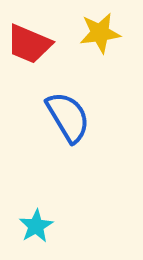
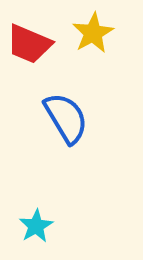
yellow star: moved 7 px left; rotated 21 degrees counterclockwise
blue semicircle: moved 2 px left, 1 px down
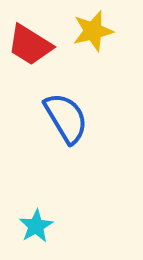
yellow star: moved 2 px up; rotated 15 degrees clockwise
red trapezoid: moved 1 px right, 1 px down; rotated 9 degrees clockwise
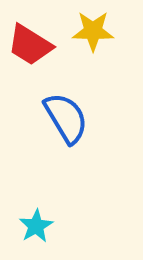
yellow star: rotated 15 degrees clockwise
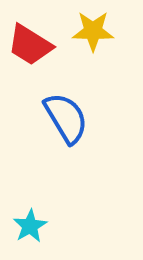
cyan star: moved 6 px left
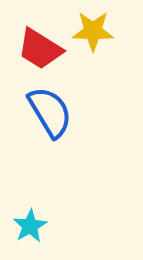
red trapezoid: moved 10 px right, 4 px down
blue semicircle: moved 16 px left, 6 px up
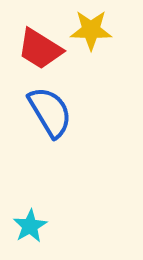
yellow star: moved 2 px left, 1 px up
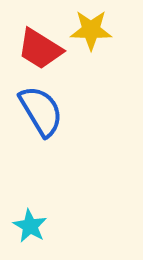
blue semicircle: moved 9 px left, 1 px up
cyan star: rotated 12 degrees counterclockwise
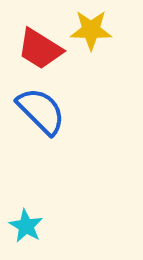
blue semicircle: rotated 14 degrees counterclockwise
cyan star: moved 4 px left
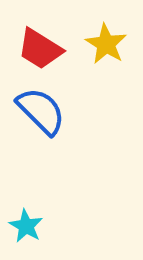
yellow star: moved 15 px right, 14 px down; rotated 30 degrees clockwise
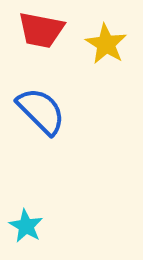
red trapezoid: moved 1 px right, 19 px up; rotated 21 degrees counterclockwise
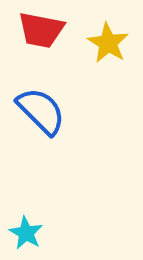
yellow star: moved 2 px right, 1 px up
cyan star: moved 7 px down
